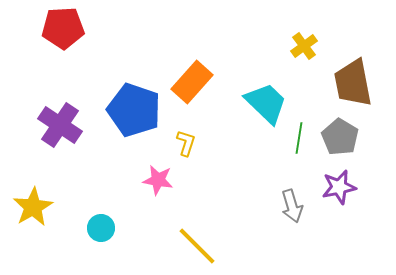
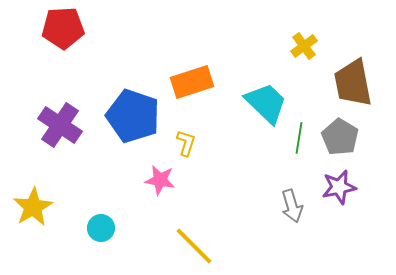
orange rectangle: rotated 30 degrees clockwise
blue pentagon: moved 1 px left, 6 px down
pink star: moved 2 px right
yellow line: moved 3 px left
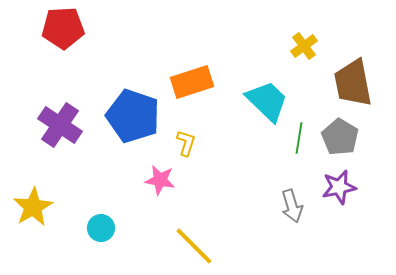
cyan trapezoid: moved 1 px right, 2 px up
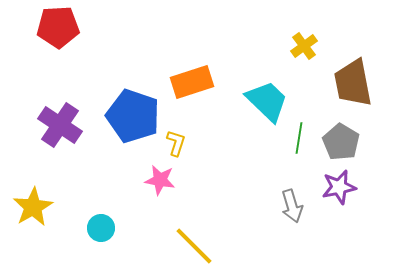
red pentagon: moved 5 px left, 1 px up
gray pentagon: moved 1 px right, 5 px down
yellow L-shape: moved 10 px left
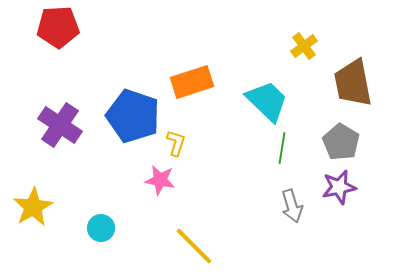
green line: moved 17 px left, 10 px down
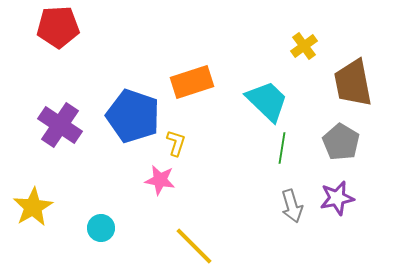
purple star: moved 2 px left, 11 px down
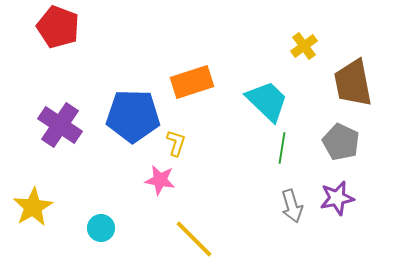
red pentagon: rotated 24 degrees clockwise
blue pentagon: rotated 18 degrees counterclockwise
gray pentagon: rotated 6 degrees counterclockwise
yellow line: moved 7 px up
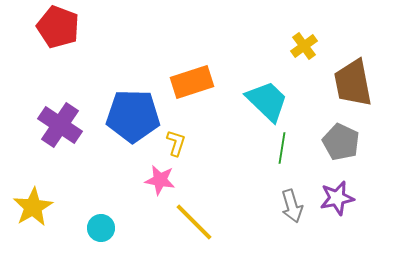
yellow line: moved 17 px up
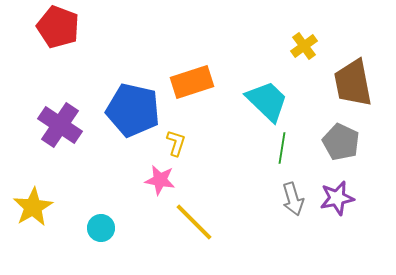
blue pentagon: moved 6 px up; rotated 12 degrees clockwise
gray arrow: moved 1 px right, 7 px up
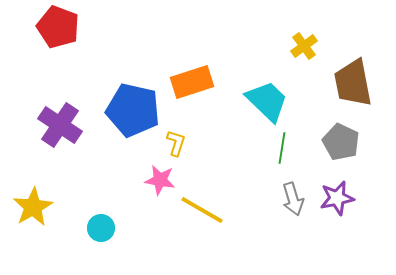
yellow line: moved 8 px right, 12 px up; rotated 15 degrees counterclockwise
